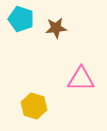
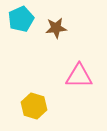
cyan pentagon: rotated 30 degrees clockwise
pink triangle: moved 2 px left, 3 px up
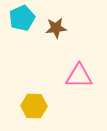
cyan pentagon: moved 1 px right, 1 px up
yellow hexagon: rotated 15 degrees counterclockwise
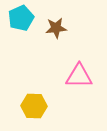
cyan pentagon: moved 1 px left
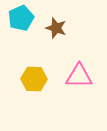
brown star: rotated 25 degrees clockwise
yellow hexagon: moved 27 px up
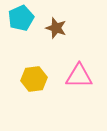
yellow hexagon: rotated 10 degrees counterclockwise
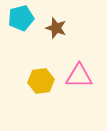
cyan pentagon: rotated 10 degrees clockwise
yellow hexagon: moved 7 px right, 2 px down
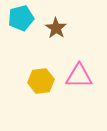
brown star: rotated 15 degrees clockwise
